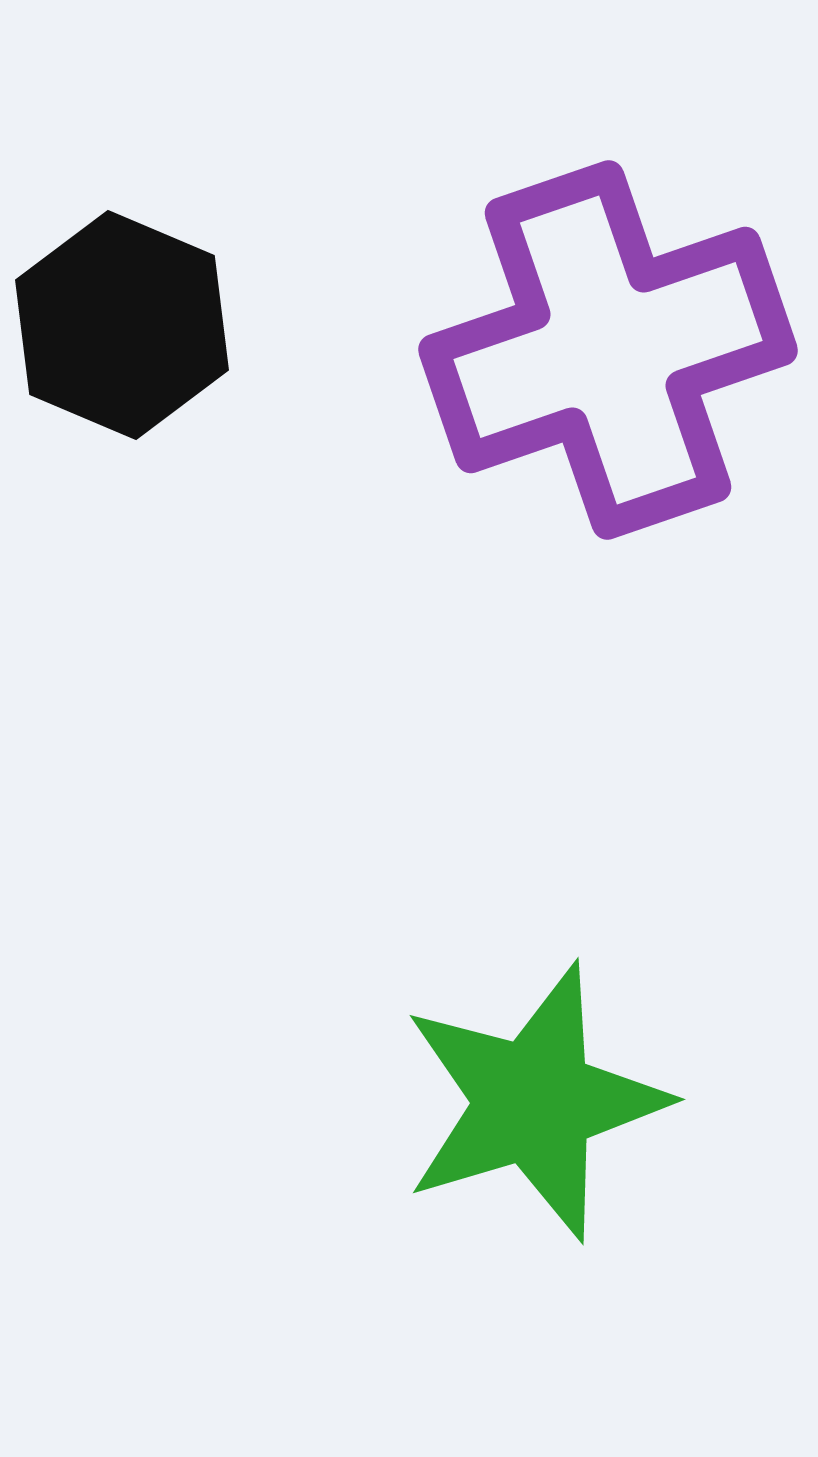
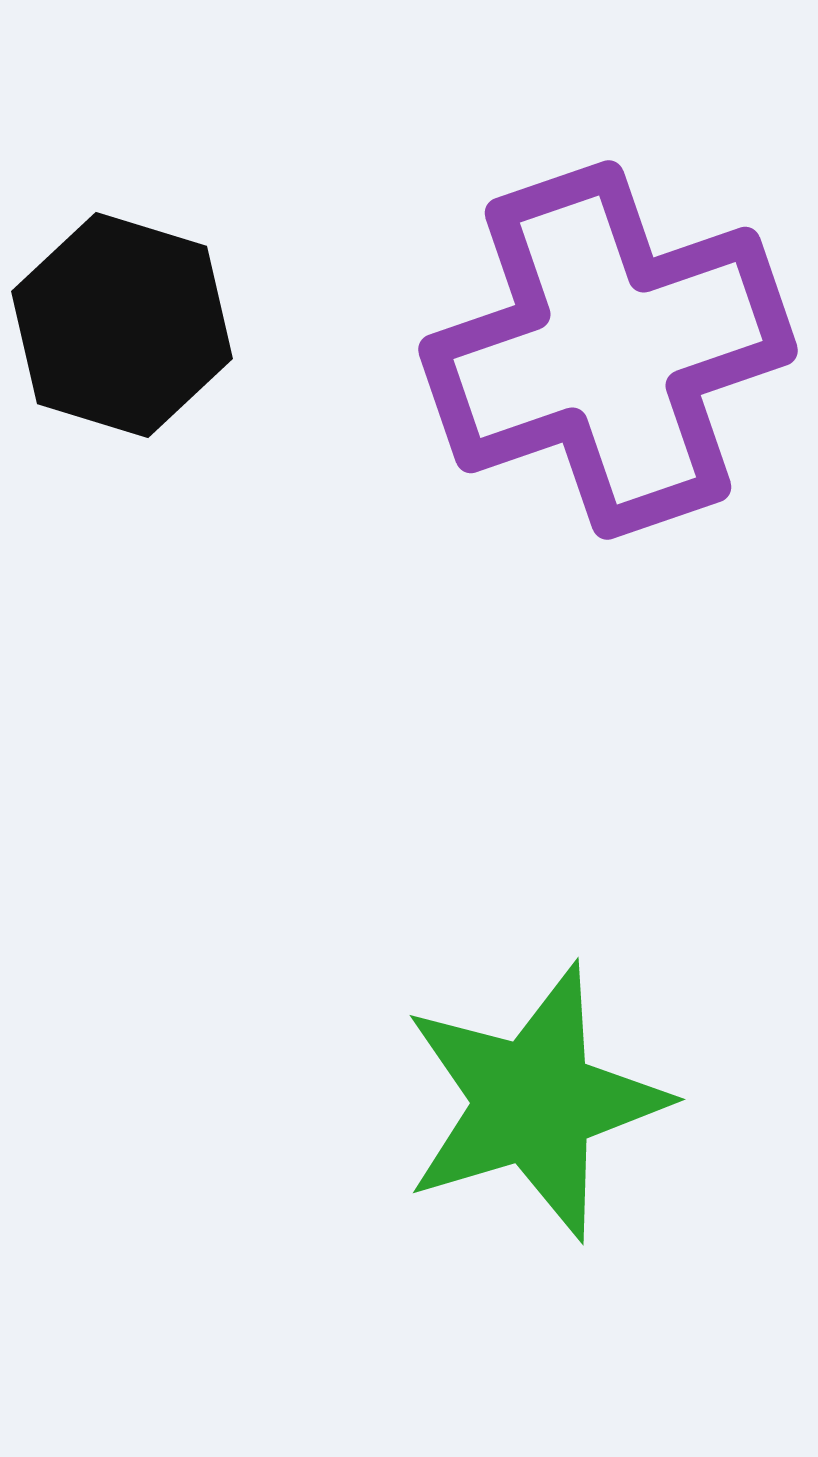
black hexagon: rotated 6 degrees counterclockwise
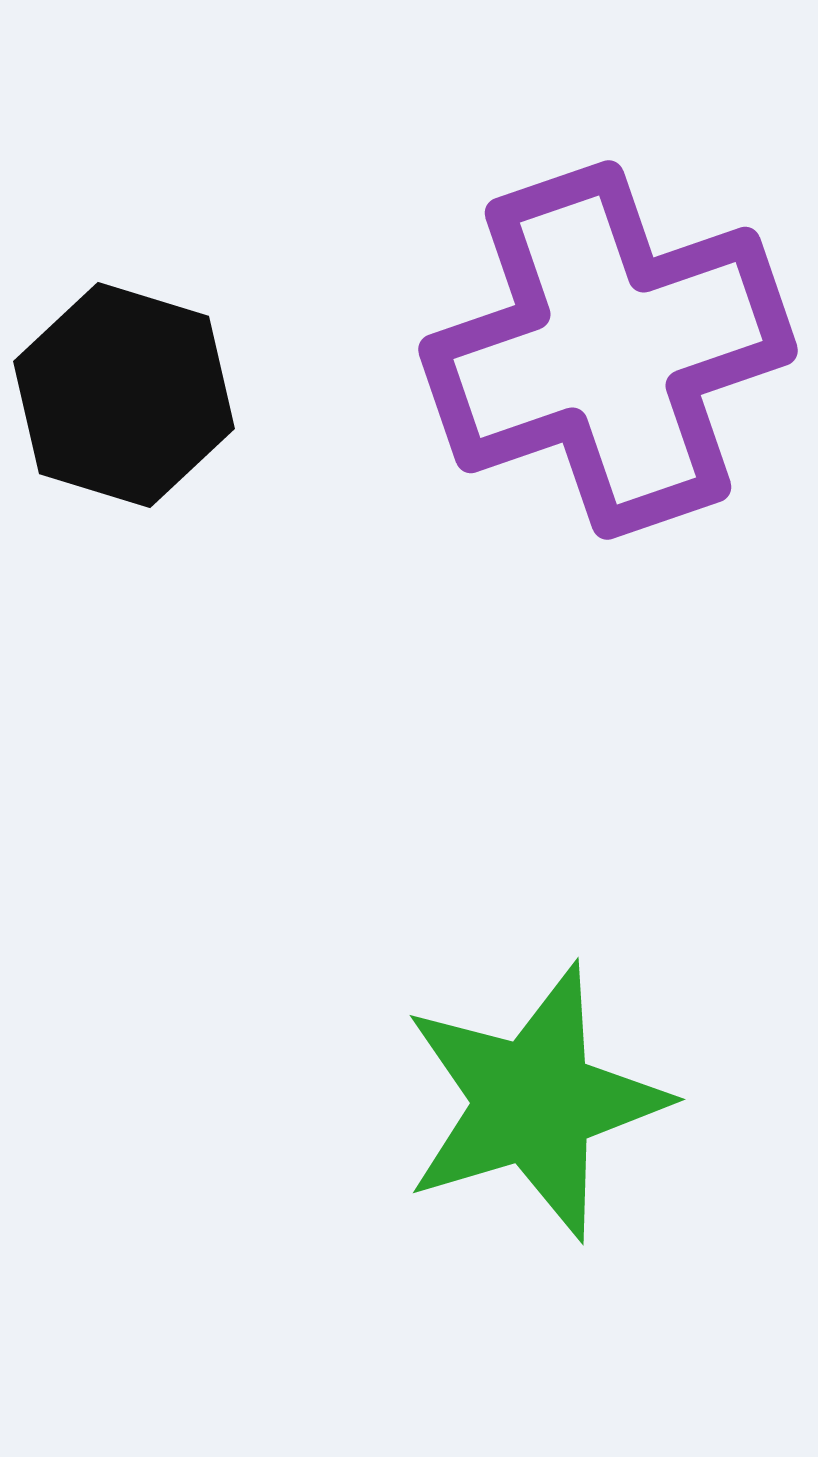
black hexagon: moved 2 px right, 70 px down
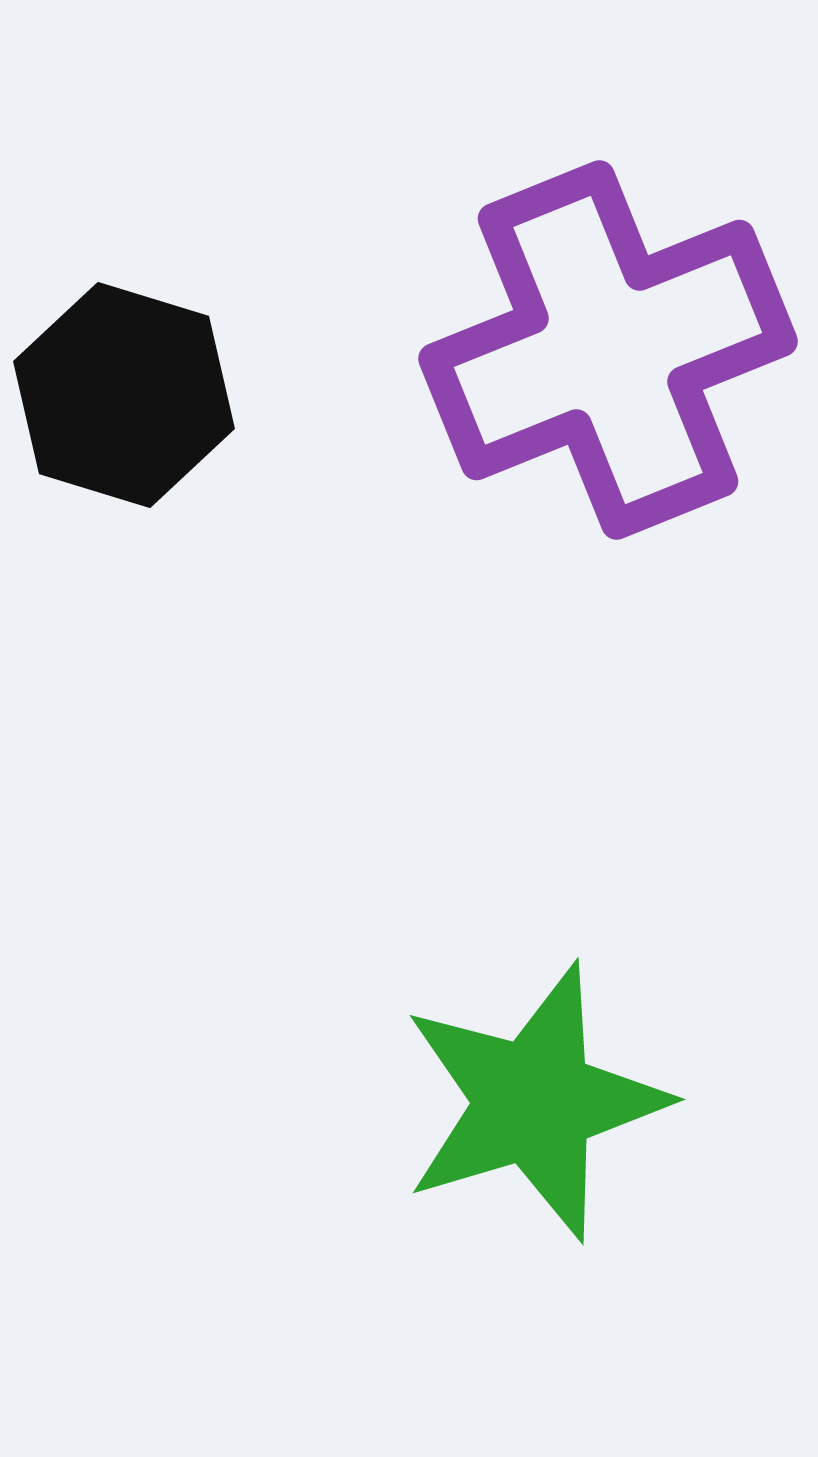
purple cross: rotated 3 degrees counterclockwise
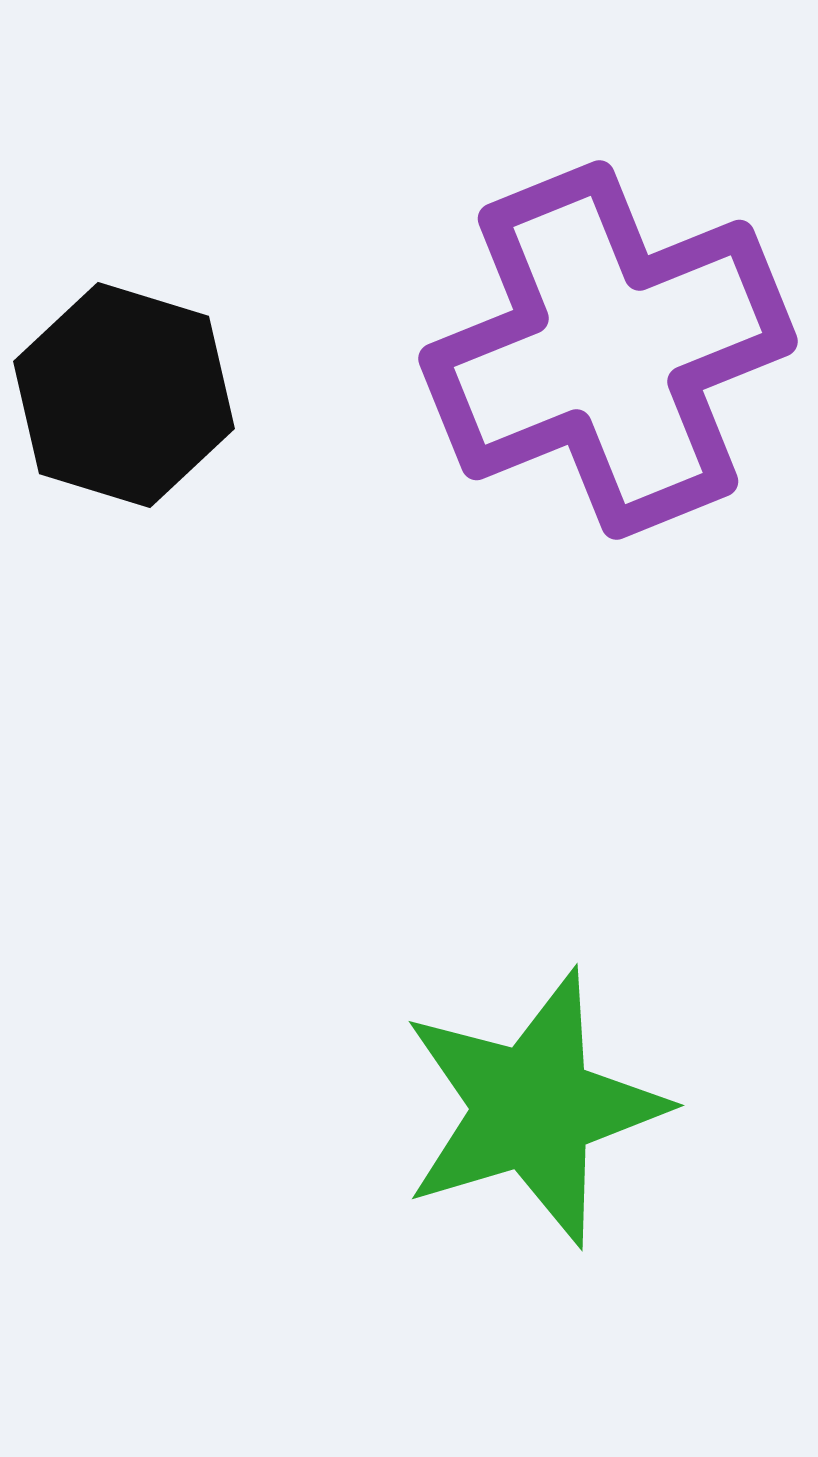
green star: moved 1 px left, 6 px down
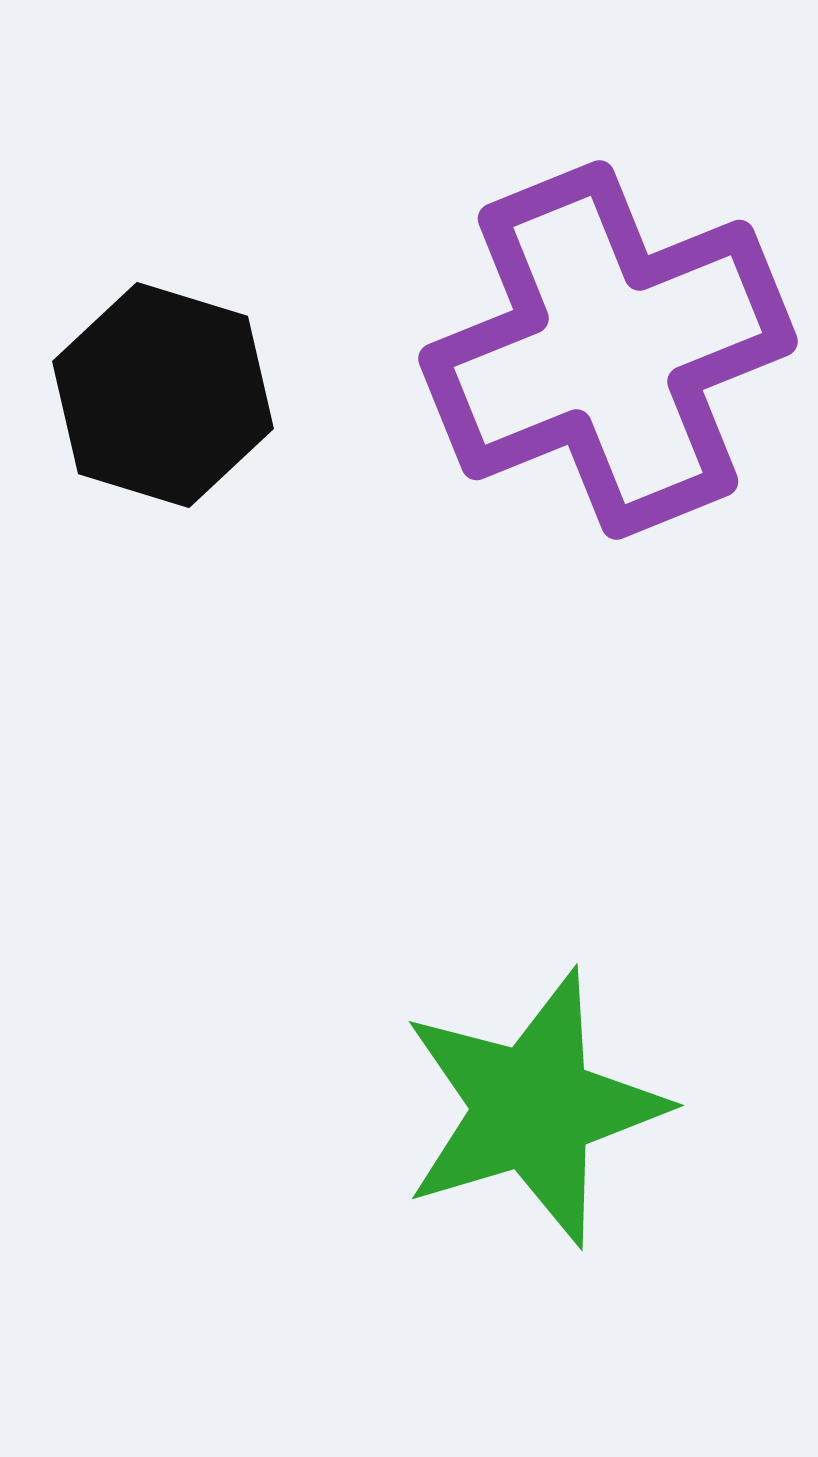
black hexagon: moved 39 px right
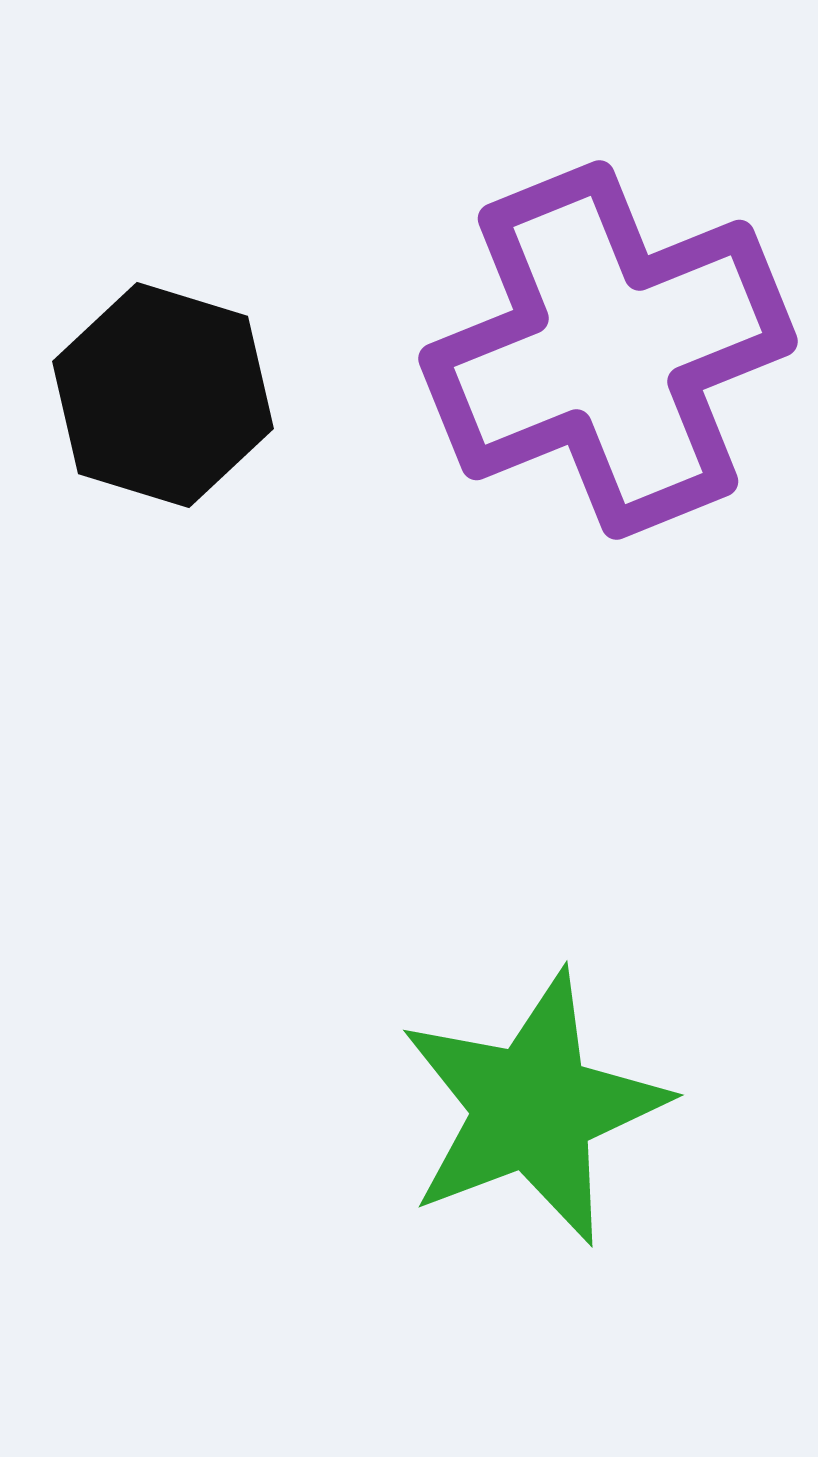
green star: rotated 4 degrees counterclockwise
